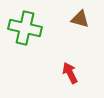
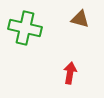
red arrow: rotated 35 degrees clockwise
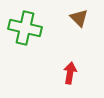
brown triangle: moved 1 px left, 1 px up; rotated 30 degrees clockwise
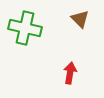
brown triangle: moved 1 px right, 1 px down
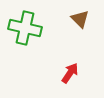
red arrow: rotated 25 degrees clockwise
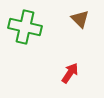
green cross: moved 1 px up
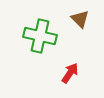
green cross: moved 15 px right, 9 px down
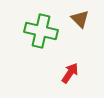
green cross: moved 1 px right, 5 px up
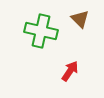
red arrow: moved 2 px up
